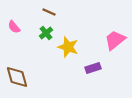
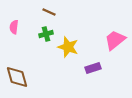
pink semicircle: rotated 48 degrees clockwise
green cross: moved 1 px down; rotated 24 degrees clockwise
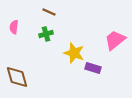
yellow star: moved 6 px right, 6 px down
purple rectangle: rotated 35 degrees clockwise
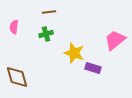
brown line: rotated 32 degrees counterclockwise
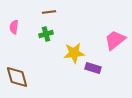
yellow star: rotated 25 degrees counterclockwise
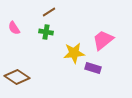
brown line: rotated 24 degrees counterclockwise
pink semicircle: moved 1 px down; rotated 40 degrees counterclockwise
green cross: moved 2 px up; rotated 24 degrees clockwise
pink trapezoid: moved 12 px left
brown diamond: rotated 40 degrees counterclockwise
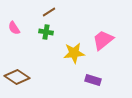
purple rectangle: moved 12 px down
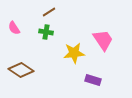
pink trapezoid: rotated 95 degrees clockwise
brown diamond: moved 4 px right, 7 px up
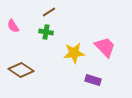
pink semicircle: moved 1 px left, 2 px up
pink trapezoid: moved 2 px right, 7 px down; rotated 10 degrees counterclockwise
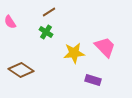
pink semicircle: moved 3 px left, 4 px up
green cross: rotated 24 degrees clockwise
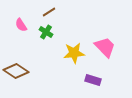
pink semicircle: moved 11 px right, 3 px down
brown diamond: moved 5 px left, 1 px down
